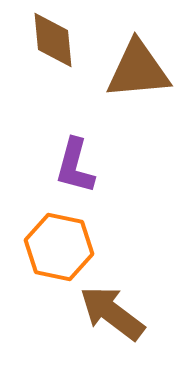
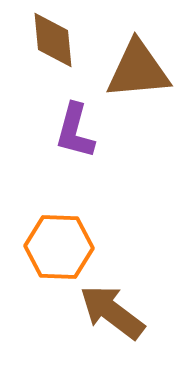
purple L-shape: moved 35 px up
orange hexagon: rotated 10 degrees counterclockwise
brown arrow: moved 1 px up
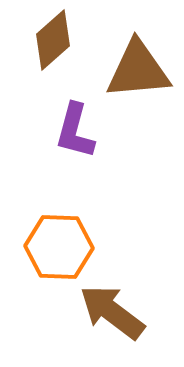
brown diamond: rotated 54 degrees clockwise
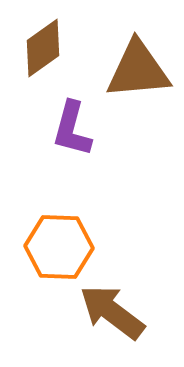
brown diamond: moved 10 px left, 8 px down; rotated 6 degrees clockwise
purple L-shape: moved 3 px left, 2 px up
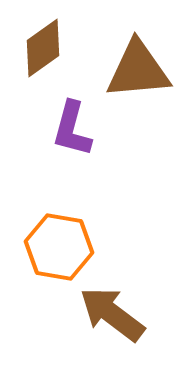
orange hexagon: rotated 8 degrees clockwise
brown arrow: moved 2 px down
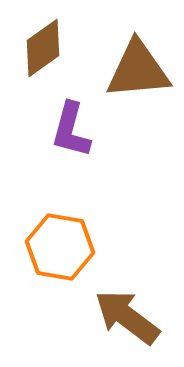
purple L-shape: moved 1 px left, 1 px down
orange hexagon: moved 1 px right
brown arrow: moved 15 px right, 3 px down
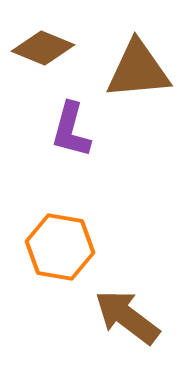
brown diamond: rotated 58 degrees clockwise
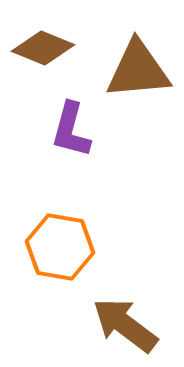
brown arrow: moved 2 px left, 8 px down
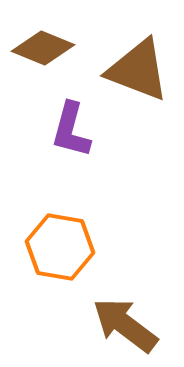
brown triangle: rotated 26 degrees clockwise
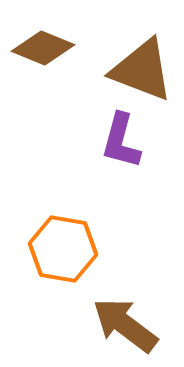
brown triangle: moved 4 px right
purple L-shape: moved 50 px right, 11 px down
orange hexagon: moved 3 px right, 2 px down
